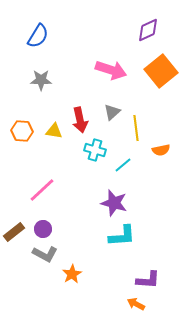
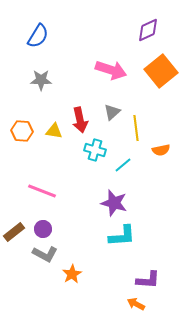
pink line: moved 1 px down; rotated 64 degrees clockwise
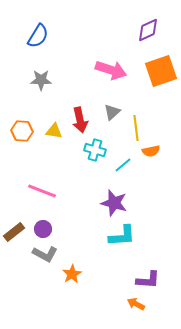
orange square: rotated 20 degrees clockwise
orange semicircle: moved 10 px left, 1 px down
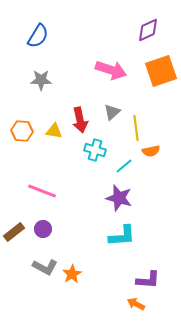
cyan line: moved 1 px right, 1 px down
purple star: moved 5 px right, 5 px up
gray L-shape: moved 13 px down
